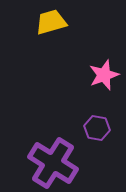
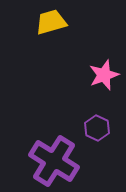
purple hexagon: rotated 15 degrees clockwise
purple cross: moved 1 px right, 2 px up
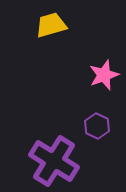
yellow trapezoid: moved 3 px down
purple hexagon: moved 2 px up
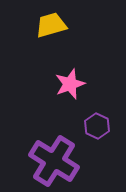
pink star: moved 34 px left, 9 px down
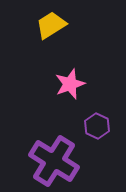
yellow trapezoid: rotated 16 degrees counterclockwise
